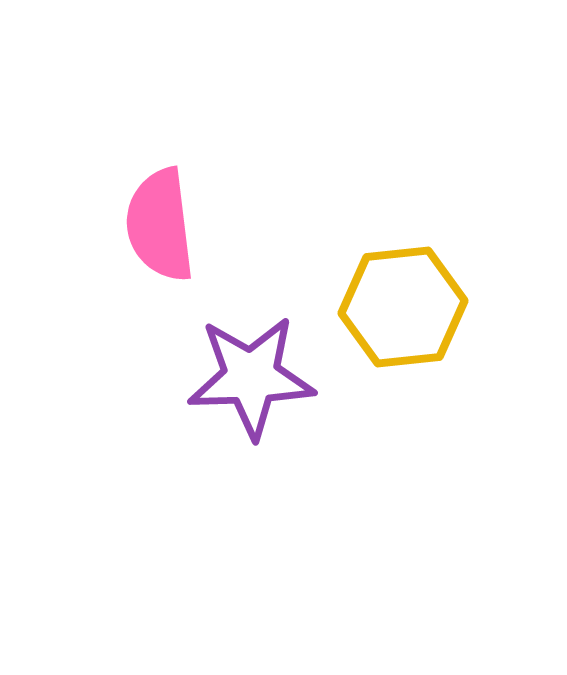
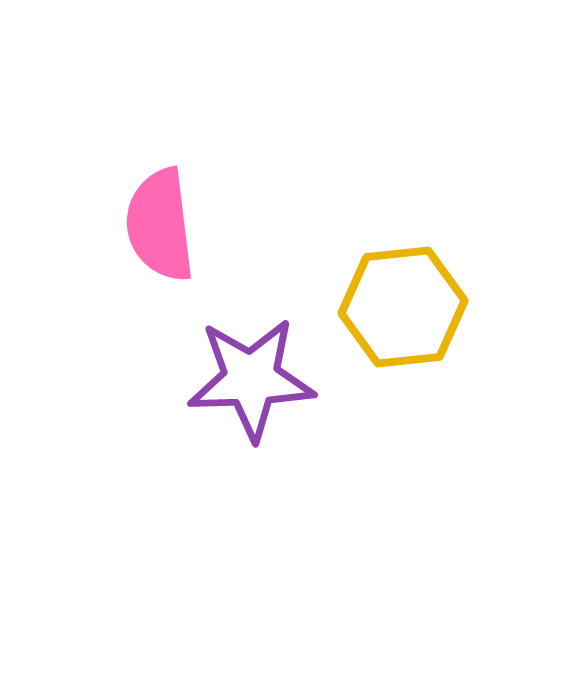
purple star: moved 2 px down
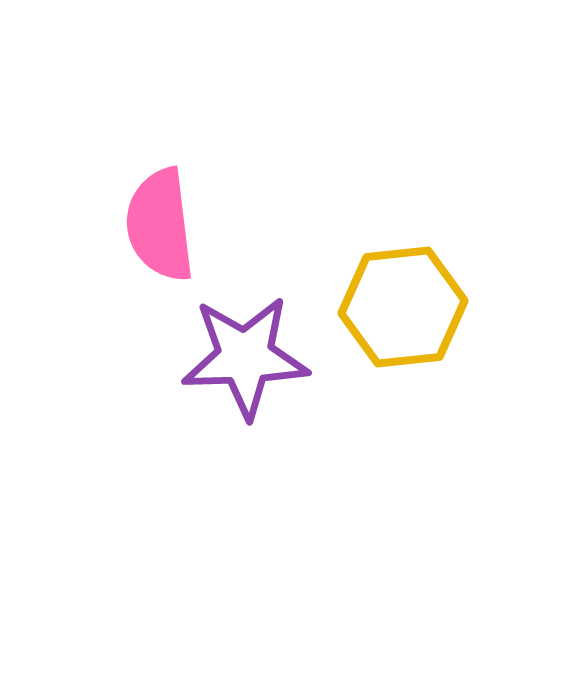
purple star: moved 6 px left, 22 px up
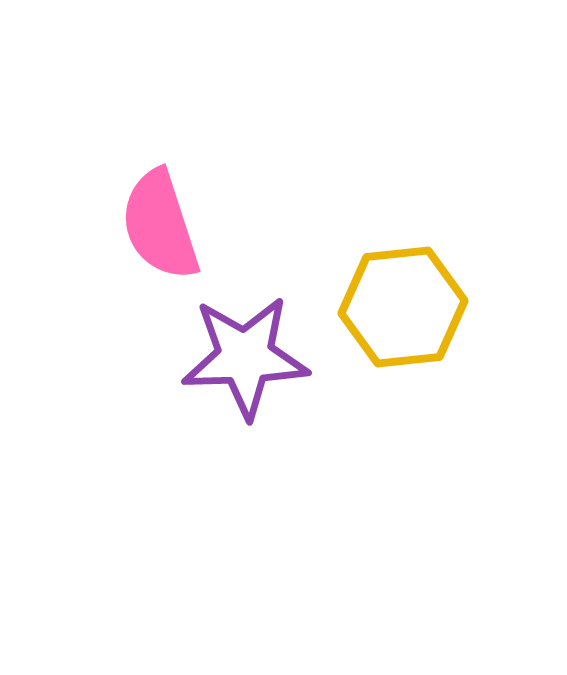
pink semicircle: rotated 11 degrees counterclockwise
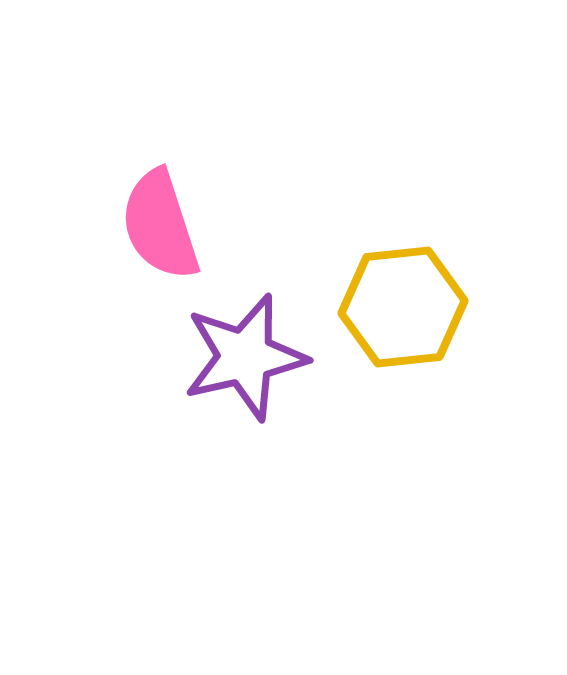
purple star: rotated 11 degrees counterclockwise
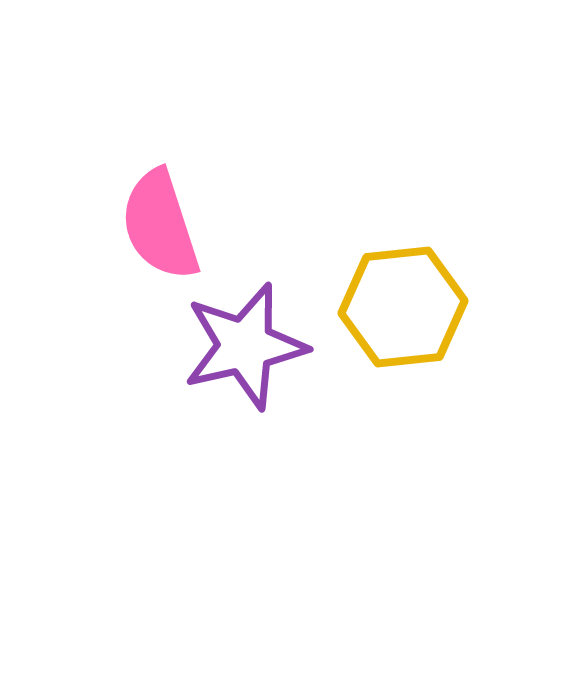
purple star: moved 11 px up
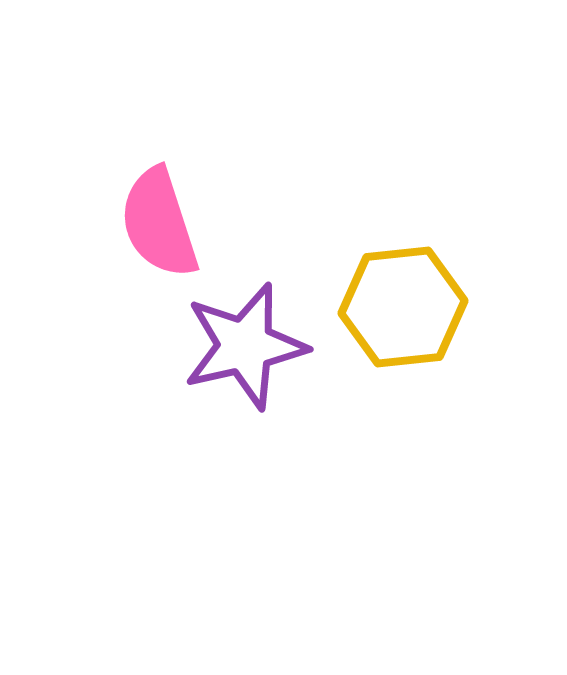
pink semicircle: moved 1 px left, 2 px up
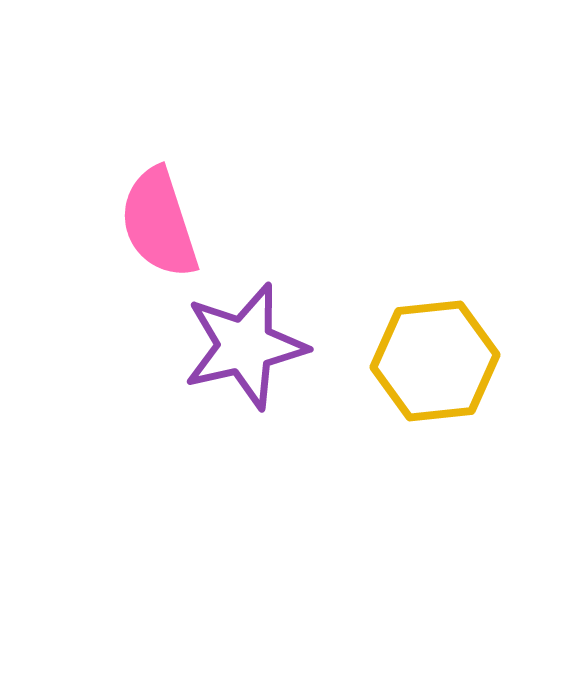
yellow hexagon: moved 32 px right, 54 px down
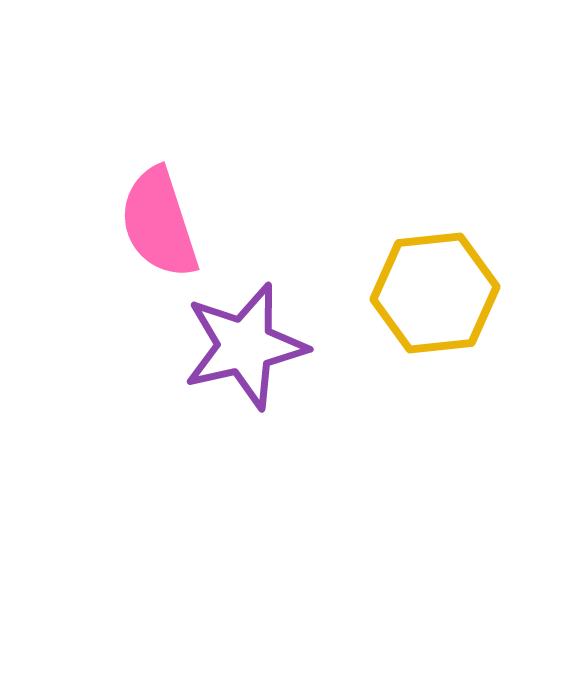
yellow hexagon: moved 68 px up
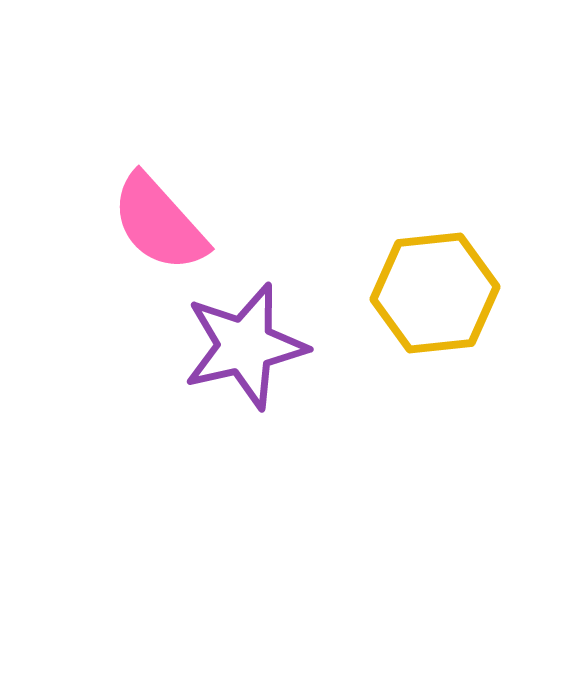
pink semicircle: rotated 24 degrees counterclockwise
